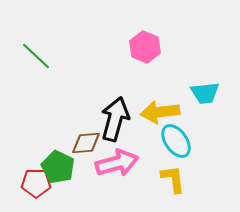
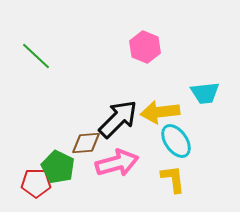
black arrow: moved 3 px right; rotated 30 degrees clockwise
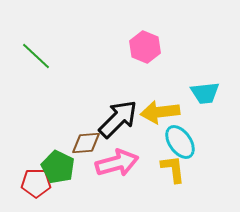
cyan ellipse: moved 4 px right, 1 px down
yellow L-shape: moved 10 px up
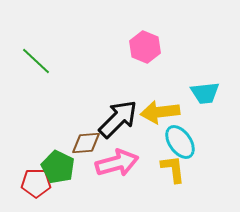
green line: moved 5 px down
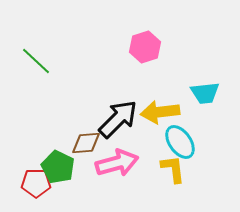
pink hexagon: rotated 20 degrees clockwise
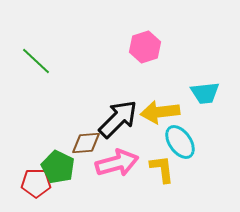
yellow L-shape: moved 11 px left
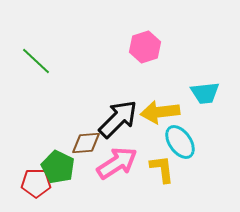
pink arrow: rotated 18 degrees counterclockwise
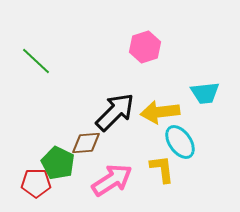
black arrow: moved 3 px left, 7 px up
pink arrow: moved 5 px left, 17 px down
green pentagon: moved 4 px up
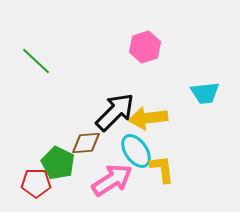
yellow arrow: moved 12 px left, 6 px down
cyan ellipse: moved 44 px left, 9 px down
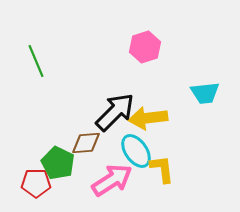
green line: rotated 24 degrees clockwise
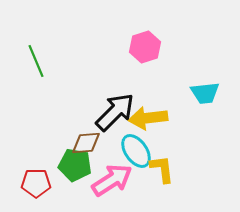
green pentagon: moved 17 px right, 2 px down; rotated 16 degrees counterclockwise
